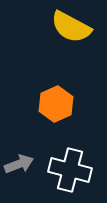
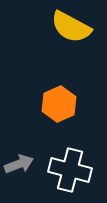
orange hexagon: moved 3 px right
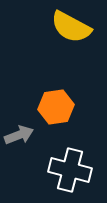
orange hexagon: moved 3 px left, 3 px down; rotated 16 degrees clockwise
gray arrow: moved 29 px up
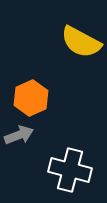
yellow semicircle: moved 10 px right, 15 px down
orange hexagon: moved 25 px left, 9 px up; rotated 16 degrees counterclockwise
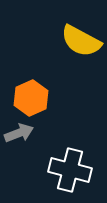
yellow semicircle: moved 1 px up
gray arrow: moved 2 px up
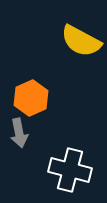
gray arrow: rotated 100 degrees clockwise
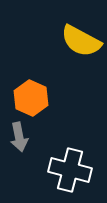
orange hexagon: rotated 12 degrees counterclockwise
gray arrow: moved 4 px down
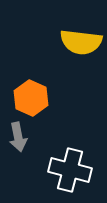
yellow semicircle: moved 1 px down; rotated 21 degrees counterclockwise
gray arrow: moved 1 px left
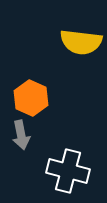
gray arrow: moved 3 px right, 2 px up
white cross: moved 2 px left, 1 px down
